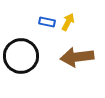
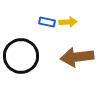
yellow arrow: rotated 60 degrees clockwise
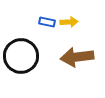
yellow arrow: moved 1 px right
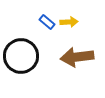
blue rectangle: rotated 28 degrees clockwise
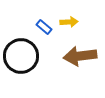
blue rectangle: moved 3 px left, 5 px down
brown arrow: moved 3 px right, 1 px up
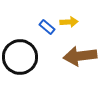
blue rectangle: moved 3 px right
black circle: moved 1 px left, 1 px down
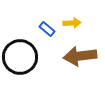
yellow arrow: moved 3 px right, 1 px down
blue rectangle: moved 2 px down
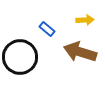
yellow arrow: moved 13 px right, 3 px up
brown arrow: moved 4 px up; rotated 24 degrees clockwise
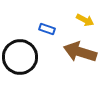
yellow arrow: rotated 30 degrees clockwise
blue rectangle: rotated 21 degrees counterclockwise
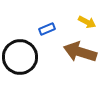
yellow arrow: moved 2 px right, 2 px down
blue rectangle: rotated 42 degrees counterclockwise
